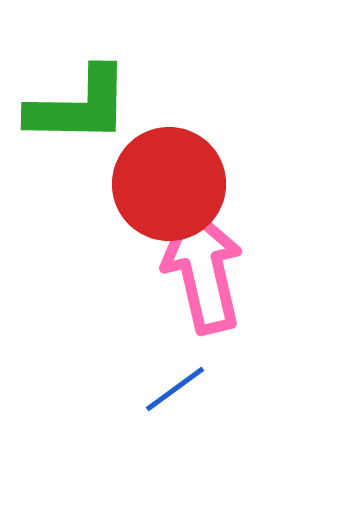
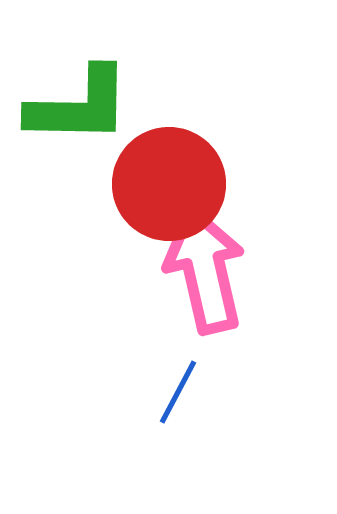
pink arrow: moved 2 px right
blue line: moved 3 px right, 3 px down; rotated 26 degrees counterclockwise
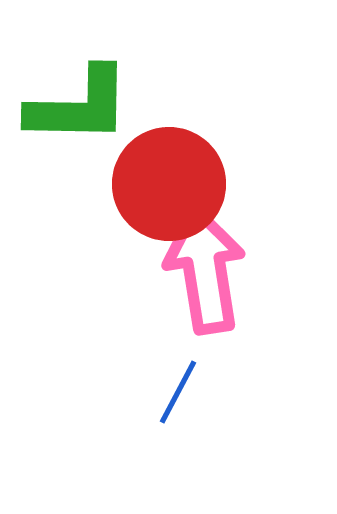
pink arrow: rotated 4 degrees clockwise
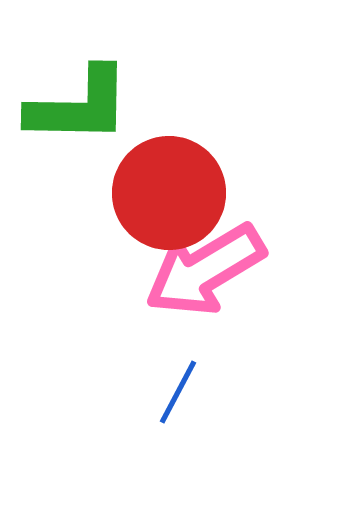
red circle: moved 9 px down
pink arrow: rotated 112 degrees counterclockwise
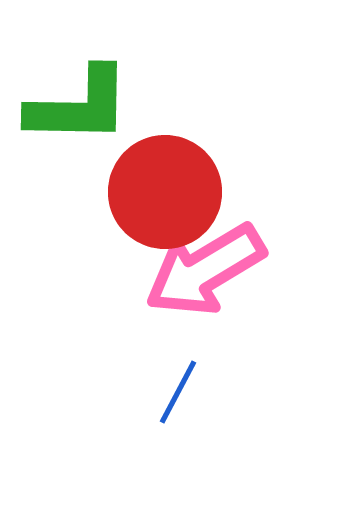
red circle: moved 4 px left, 1 px up
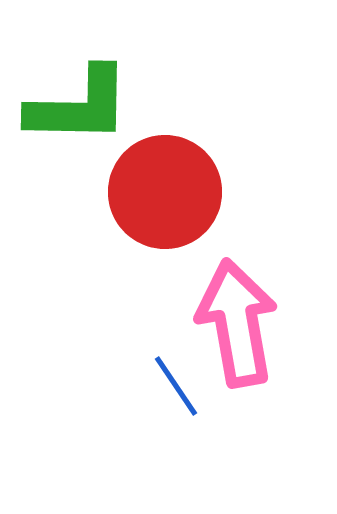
pink arrow: moved 32 px right, 53 px down; rotated 111 degrees clockwise
blue line: moved 2 px left, 6 px up; rotated 62 degrees counterclockwise
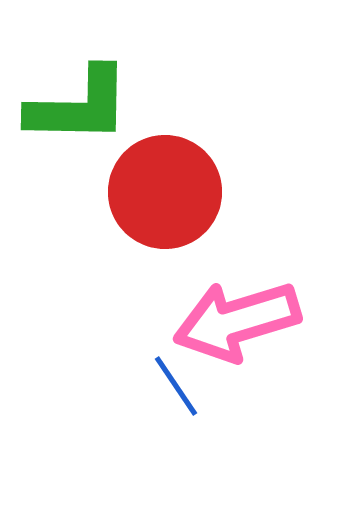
pink arrow: moved 2 px up; rotated 97 degrees counterclockwise
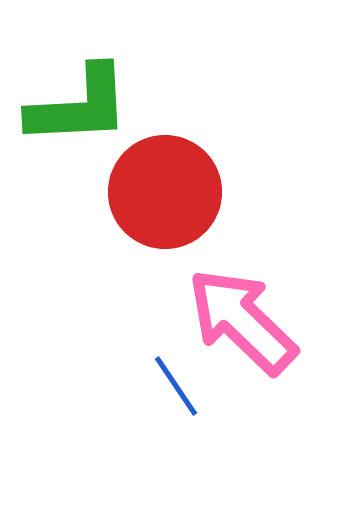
green L-shape: rotated 4 degrees counterclockwise
pink arrow: moved 5 px right; rotated 61 degrees clockwise
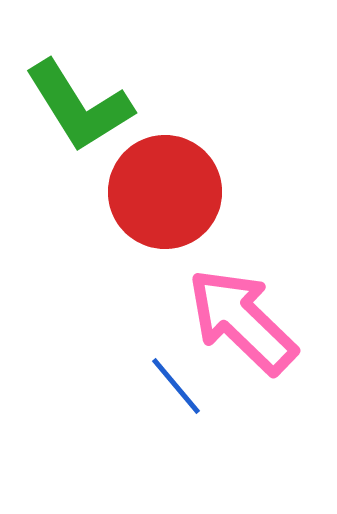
green L-shape: rotated 61 degrees clockwise
blue line: rotated 6 degrees counterclockwise
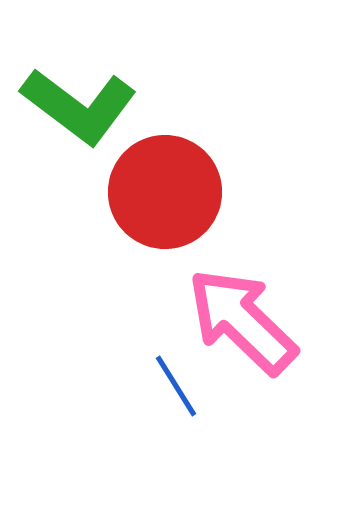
green L-shape: rotated 21 degrees counterclockwise
blue line: rotated 8 degrees clockwise
